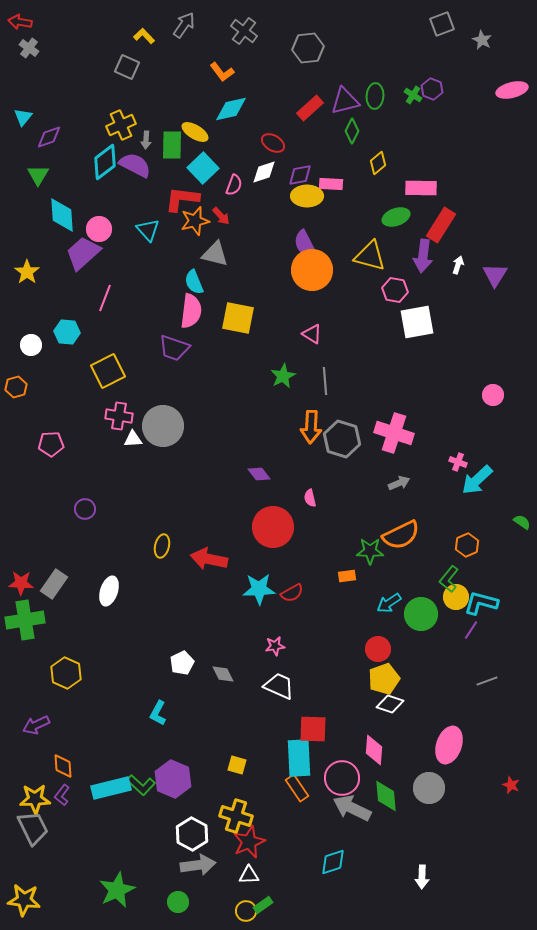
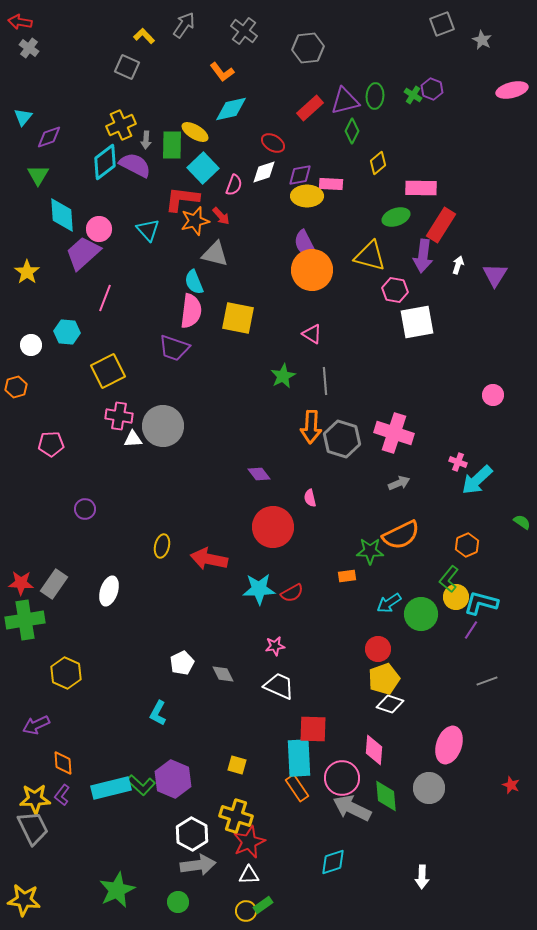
orange diamond at (63, 766): moved 3 px up
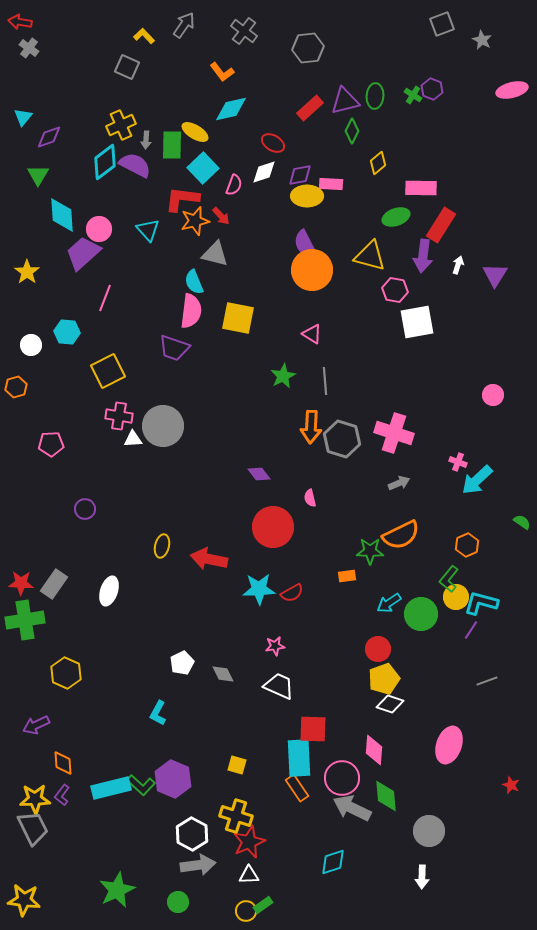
gray circle at (429, 788): moved 43 px down
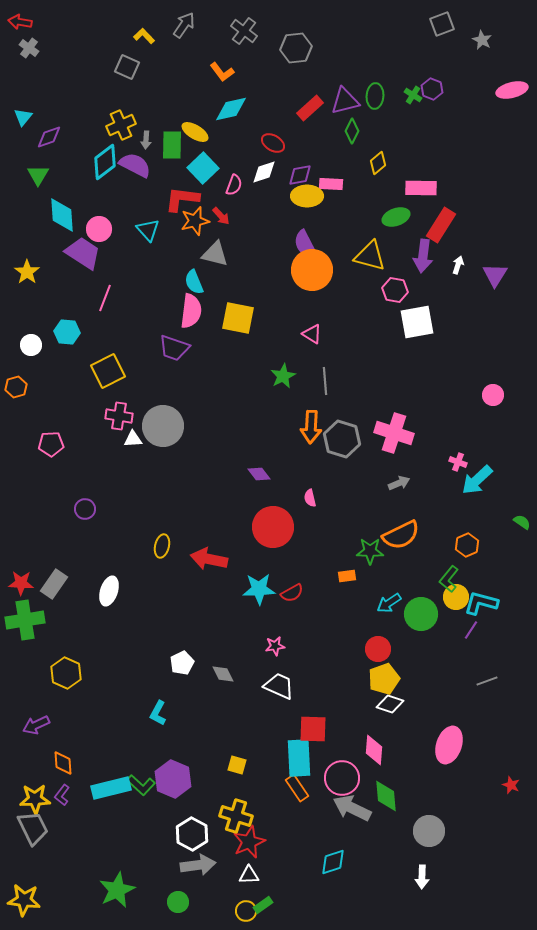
gray hexagon at (308, 48): moved 12 px left
purple trapezoid at (83, 253): rotated 75 degrees clockwise
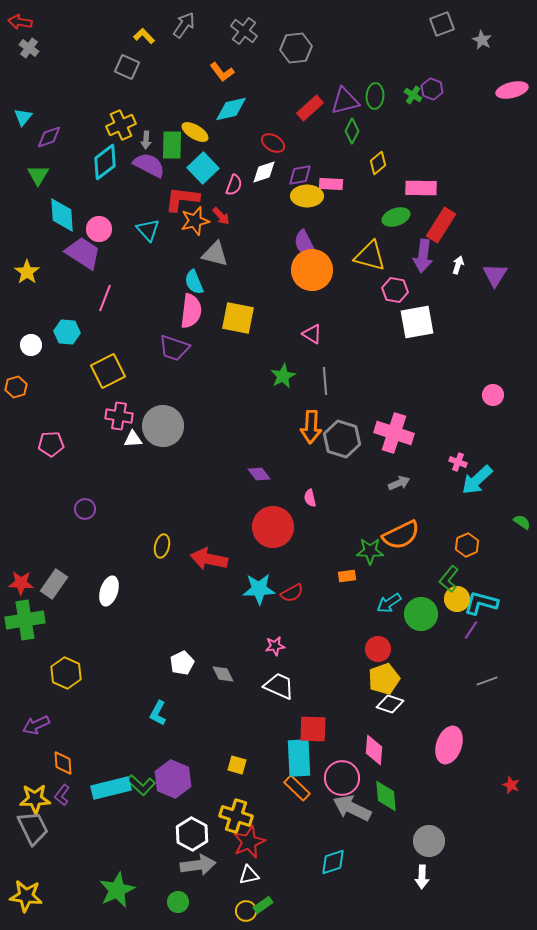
purple semicircle at (135, 165): moved 14 px right
yellow circle at (456, 597): moved 1 px right, 2 px down
orange rectangle at (297, 788): rotated 12 degrees counterclockwise
gray circle at (429, 831): moved 10 px down
white triangle at (249, 875): rotated 10 degrees counterclockwise
yellow star at (24, 900): moved 2 px right, 4 px up
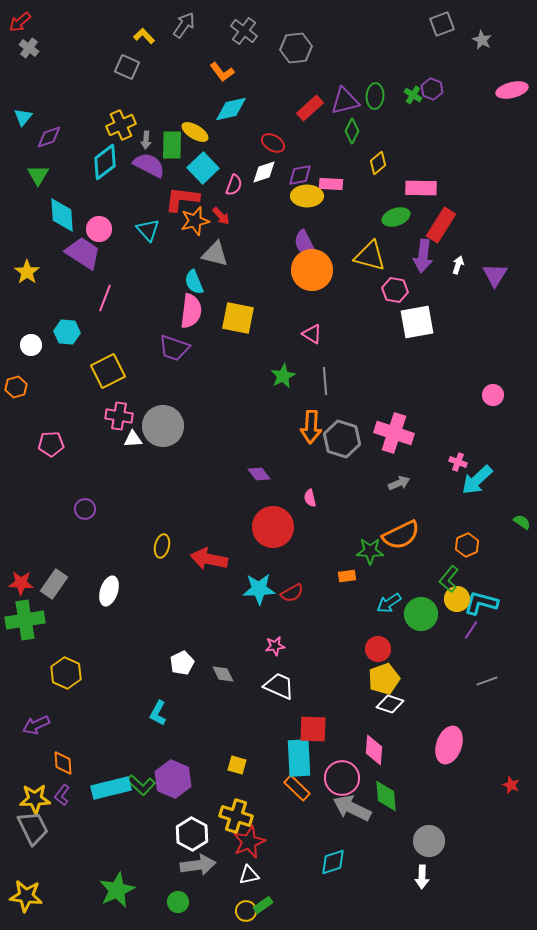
red arrow at (20, 22): rotated 50 degrees counterclockwise
